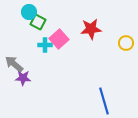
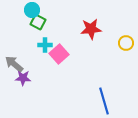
cyan circle: moved 3 px right, 2 px up
pink square: moved 15 px down
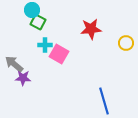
pink square: rotated 18 degrees counterclockwise
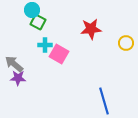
purple star: moved 5 px left
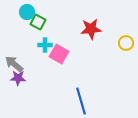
cyan circle: moved 5 px left, 2 px down
blue line: moved 23 px left
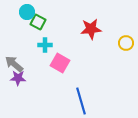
pink square: moved 1 px right, 9 px down
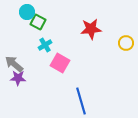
cyan cross: rotated 32 degrees counterclockwise
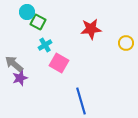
pink square: moved 1 px left
purple star: moved 2 px right; rotated 21 degrees counterclockwise
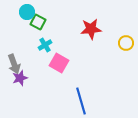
gray arrow: rotated 150 degrees counterclockwise
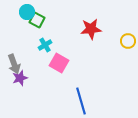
green square: moved 1 px left, 2 px up
yellow circle: moved 2 px right, 2 px up
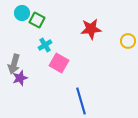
cyan circle: moved 5 px left, 1 px down
gray arrow: rotated 36 degrees clockwise
